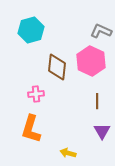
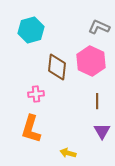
gray L-shape: moved 2 px left, 4 px up
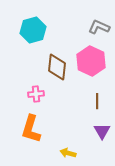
cyan hexagon: moved 2 px right
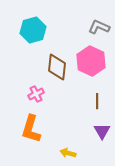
pink cross: rotated 21 degrees counterclockwise
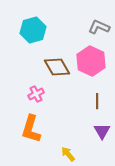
brown diamond: rotated 36 degrees counterclockwise
yellow arrow: moved 1 px down; rotated 35 degrees clockwise
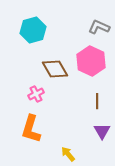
brown diamond: moved 2 px left, 2 px down
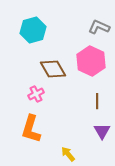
brown diamond: moved 2 px left
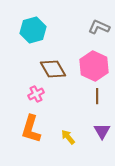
pink hexagon: moved 3 px right, 5 px down
brown line: moved 5 px up
yellow arrow: moved 17 px up
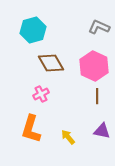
brown diamond: moved 2 px left, 6 px up
pink cross: moved 5 px right
purple triangle: rotated 48 degrees counterclockwise
